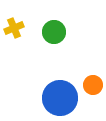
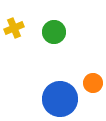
orange circle: moved 2 px up
blue circle: moved 1 px down
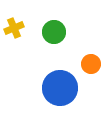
orange circle: moved 2 px left, 19 px up
blue circle: moved 11 px up
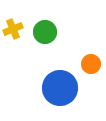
yellow cross: moved 1 px left, 1 px down
green circle: moved 9 px left
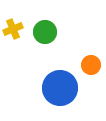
orange circle: moved 1 px down
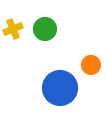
green circle: moved 3 px up
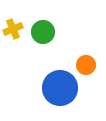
green circle: moved 2 px left, 3 px down
orange circle: moved 5 px left
